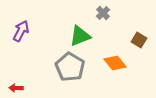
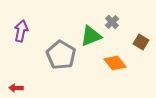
gray cross: moved 9 px right, 9 px down
purple arrow: rotated 15 degrees counterclockwise
green triangle: moved 11 px right
brown square: moved 2 px right, 2 px down
gray pentagon: moved 9 px left, 12 px up
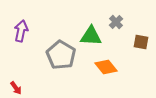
gray cross: moved 4 px right
green triangle: rotated 25 degrees clockwise
brown square: rotated 21 degrees counterclockwise
orange diamond: moved 9 px left, 4 px down
red arrow: rotated 128 degrees counterclockwise
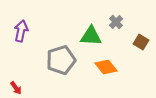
brown square: rotated 21 degrees clockwise
gray pentagon: moved 5 px down; rotated 24 degrees clockwise
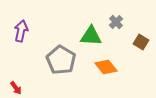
gray pentagon: rotated 24 degrees counterclockwise
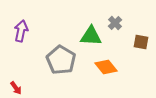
gray cross: moved 1 px left, 1 px down
brown square: rotated 21 degrees counterclockwise
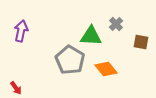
gray cross: moved 1 px right, 1 px down
gray pentagon: moved 9 px right
orange diamond: moved 2 px down
